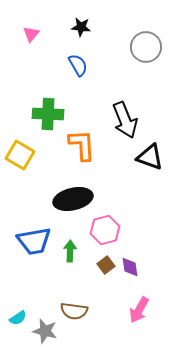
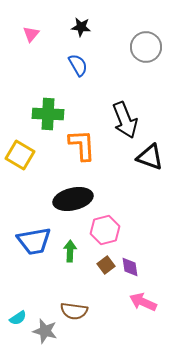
pink arrow: moved 4 px right, 8 px up; rotated 84 degrees clockwise
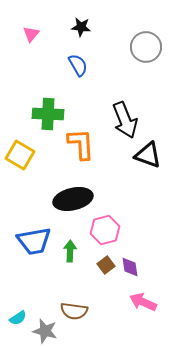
orange L-shape: moved 1 px left, 1 px up
black triangle: moved 2 px left, 2 px up
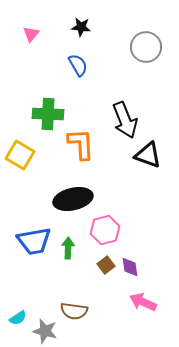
green arrow: moved 2 px left, 3 px up
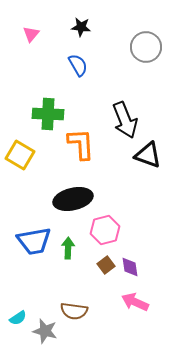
pink arrow: moved 8 px left
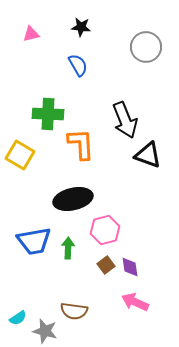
pink triangle: rotated 36 degrees clockwise
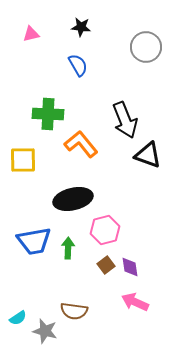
orange L-shape: rotated 36 degrees counterclockwise
yellow square: moved 3 px right, 5 px down; rotated 32 degrees counterclockwise
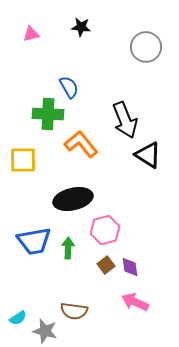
blue semicircle: moved 9 px left, 22 px down
black triangle: rotated 12 degrees clockwise
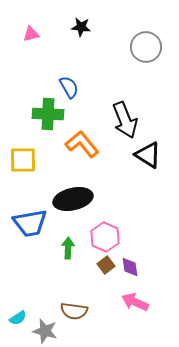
orange L-shape: moved 1 px right
pink hexagon: moved 7 px down; rotated 20 degrees counterclockwise
blue trapezoid: moved 4 px left, 18 px up
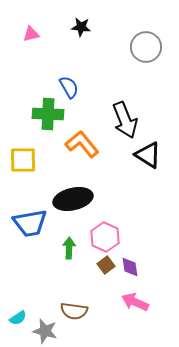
green arrow: moved 1 px right
